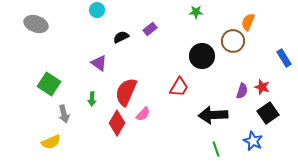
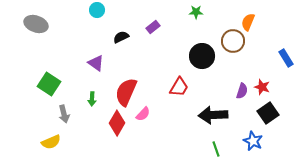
purple rectangle: moved 3 px right, 2 px up
blue rectangle: moved 2 px right
purple triangle: moved 3 px left
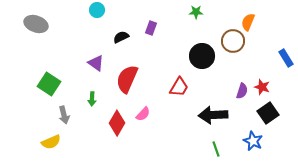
purple rectangle: moved 2 px left, 1 px down; rotated 32 degrees counterclockwise
red semicircle: moved 1 px right, 13 px up
gray arrow: moved 1 px down
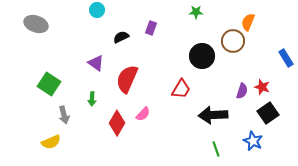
red trapezoid: moved 2 px right, 2 px down
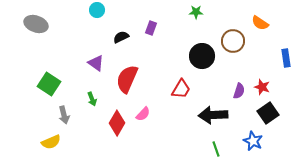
orange semicircle: moved 12 px right, 1 px down; rotated 78 degrees counterclockwise
blue rectangle: rotated 24 degrees clockwise
purple semicircle: moved 3 px left
green arrow: rotated 24 degrees counterclockwise
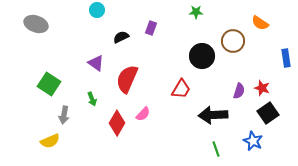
red star: moved 1 px down
gray arrow: rotated 24 degrees clockwise
yellow semicircle: moved 1 px left, 1 px up
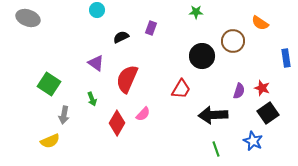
gray ellipse: moved 8 px left, 6 px up
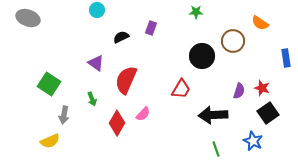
red semicircle: moved 1 px left, 1 px down
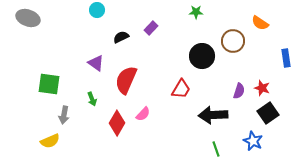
purple rectangle: rotated 24 degrees clockwise
green square: rotated 25 degrees counterclockwise
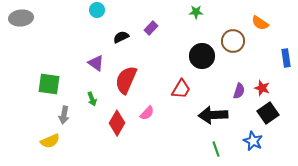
gray ellipse: moved 7 px left; rotated 25 degrees counterclockwise
pink semicircle: moved 4 px right, 1 px up
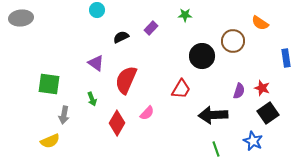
green star: moved 11 px left, 3 px down
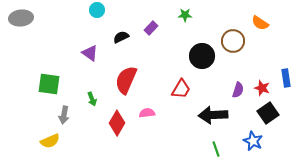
blue rectangle: moved 20 px down
purple triangle: moved 6 px left, 10 px up
purple semicircle: moved 1 px left, 1 px up
pink semicircle: rotated 140 degrees counterclockwise
